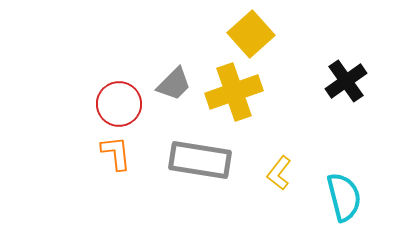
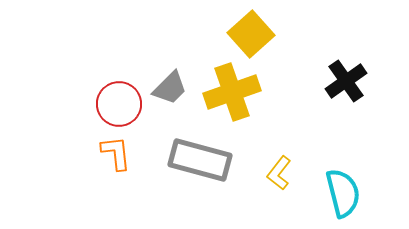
gray trapezoid: moved 4 px left, 4 px down
yellow cross: moved 2 px left
gray rectangle: rotated 6 degrees clockwise
cyan semicircle: moved 1 px left, 4 px up
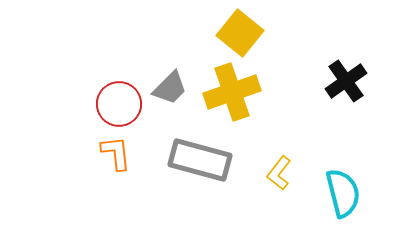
yellow square: moved 11 px left, 1 px up; rotated 9 degrees counterclockwise
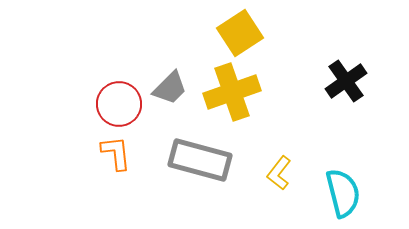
yellow square: rotated 18 degrees clockwise
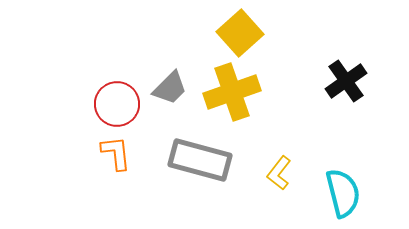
yellow square: rotated 9 degrees counterclockwise
red circle: moved 2 px left
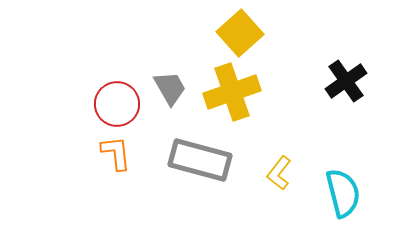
gray trapezoid: rotated 75 degrees counterclockwise
